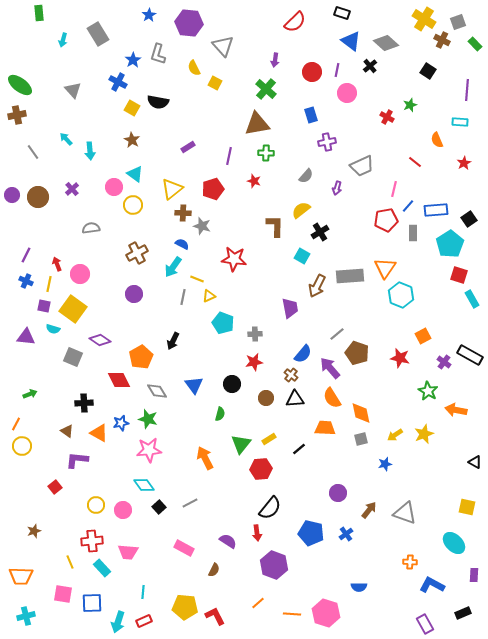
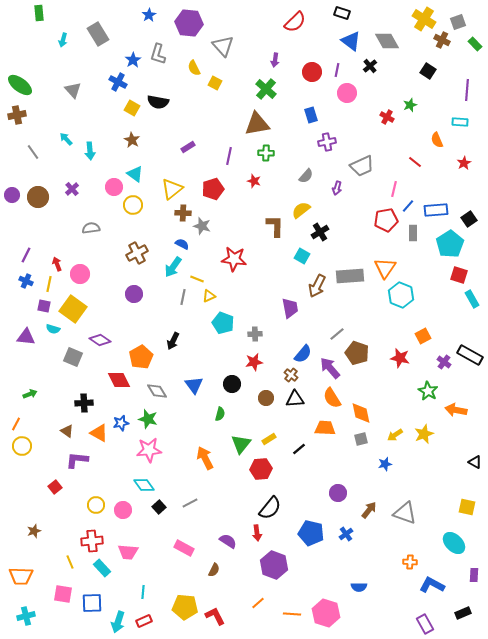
gray diamond at (386, 43): moved 1 px right, 2 px up; rotated 20 degrees clockwise
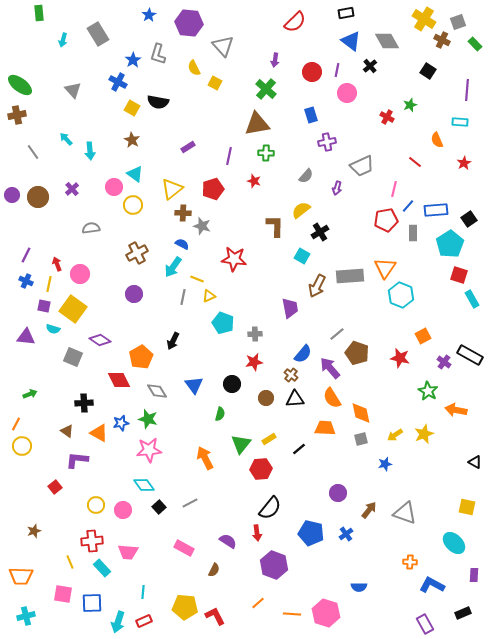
black rectangle at (342, 13): moved 4 px right; rotated 28 degrees counterclockwise
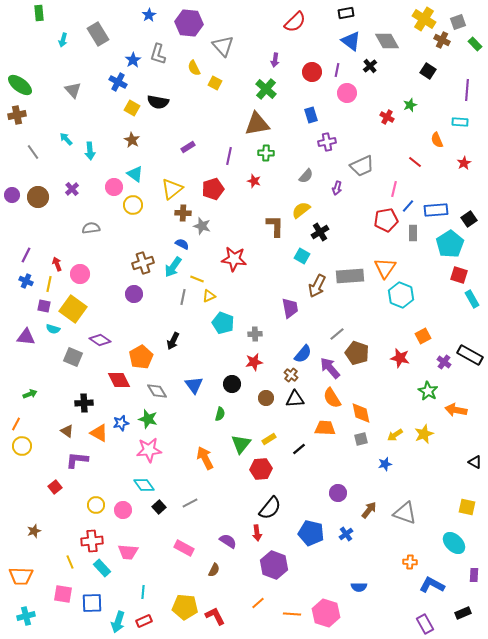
brown cross at (137, 253): moved 6 px right, 10 px down; rotated 10 degrees clockwise
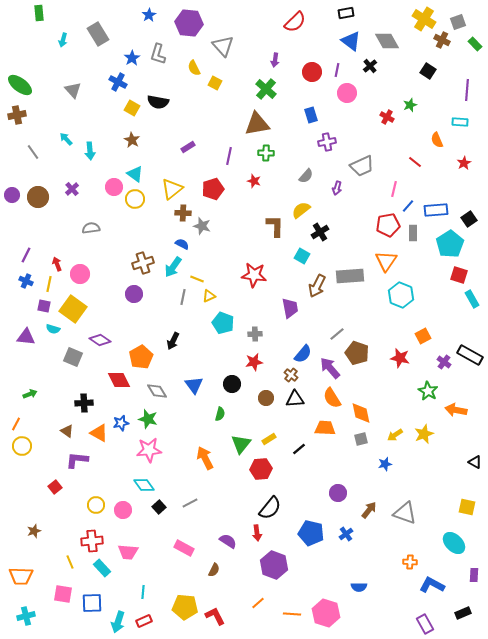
blue star at (133, 60): moved 1 px left, 2 px up
yellow circle at (133, 205): moved 2 px right, 6 px up
red pentagon at (386, 220): moved 2 px right, 5 px down
red star at (234, 259): moved 20 px right, 16 px down
orange triangle at (385, 268): moved 1 px right, 7 px up
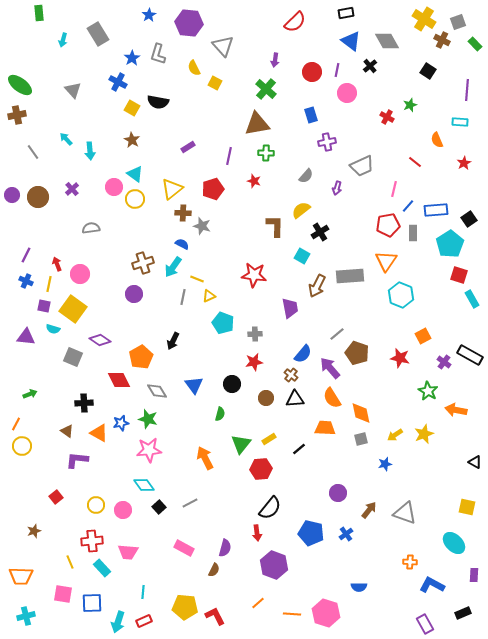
red square at (55, 487): moved 1 px right, 10 px down
purple semicircle at (228, 541): moved 3 px left, 7 px down; rotated 72 degrees clockwise
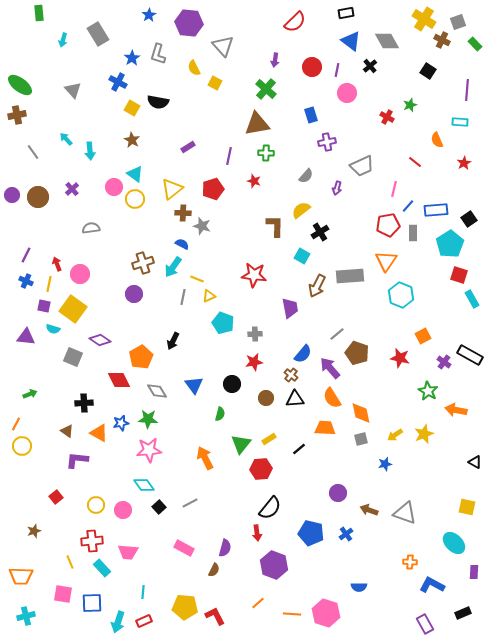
red circle at (312, 72): moved 5 px up
green star at (148, 419): rotated 12 degrees counterclockwise
brown arrow at (369, 510): rotated 108 degrees counterclockwise
purple rectangle at (474, 575): moved 3 px up
